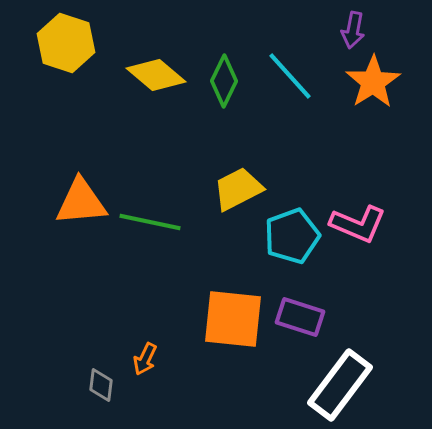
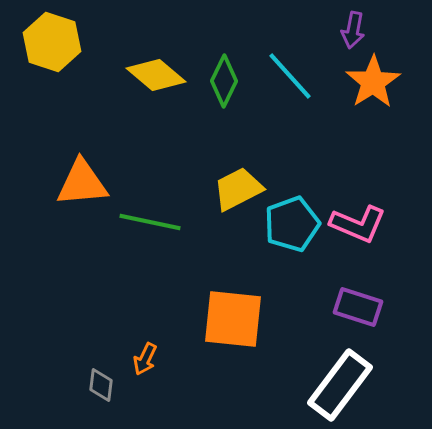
yellow hexagon: moved 14 px left, 1 px up
orange triangle: moved 1 px right, 19 px up
cyan pentagon: moved 12 px up
purple rectangle: moved 58 px right, 10 px up
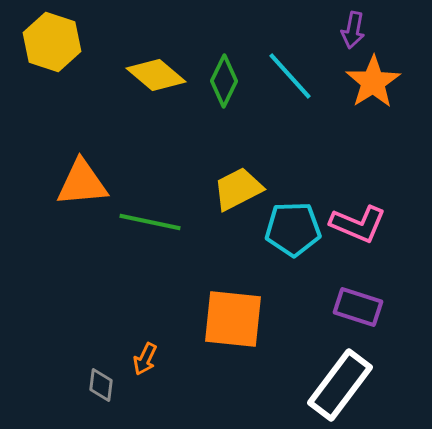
cyan pentagon: moved 1 px right, 5 px down; rotated 18 degrees clockwise
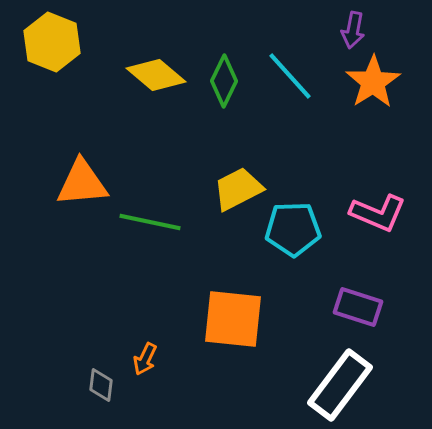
yellow hexagon: rotated 4 degrees clockwise
pink L-shape: moved 20 px right, 11 px up
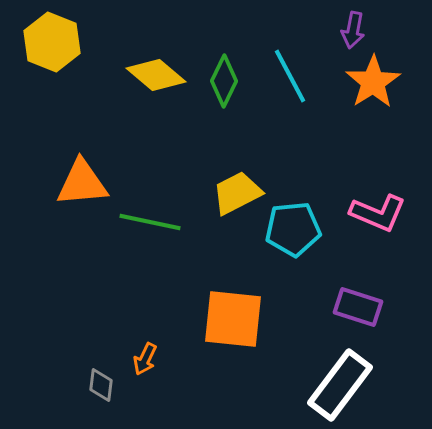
cyan line: rotated 14 degrees clockwise
yellow trapezoid: moved 1 px left, 4 px down
cyan pentagon: rotated 4 degrees counterclockwise
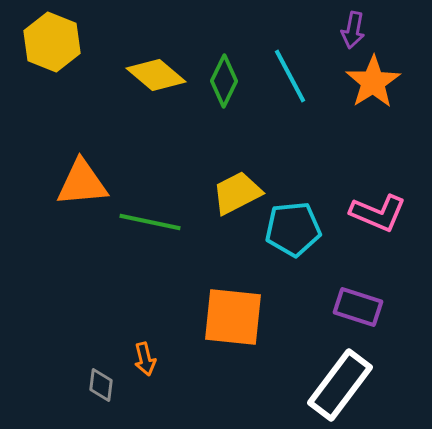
orange square: moved 2 px up
orange arrow: rotated 40 degrees counterclockwise
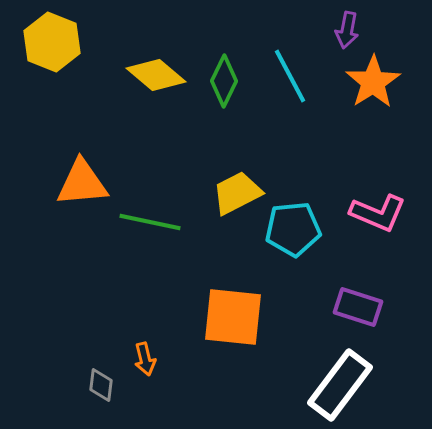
purple arrow: moved 6 px left
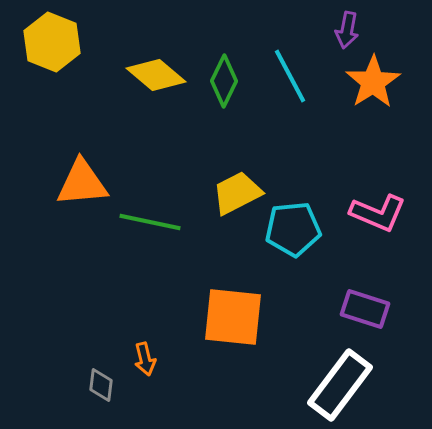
purple rectangle: moved 7 px right, 2 px down
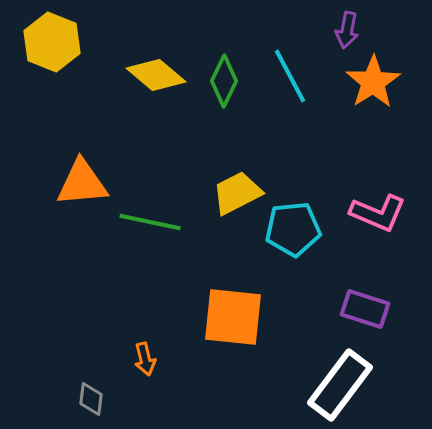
gray diamond: moved 10 px left, 14 px down
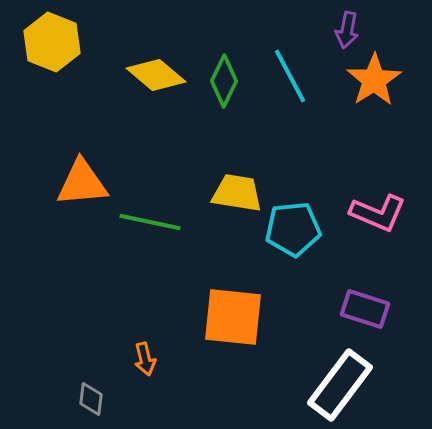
orange star: moved 1 px right, 2 px up
yellow trapezoid: rotated 36 degrees clockwise
